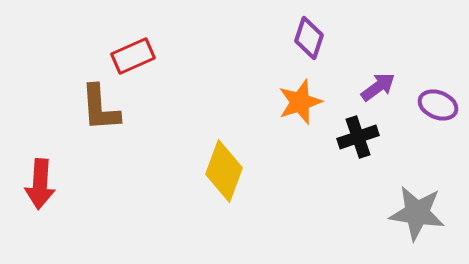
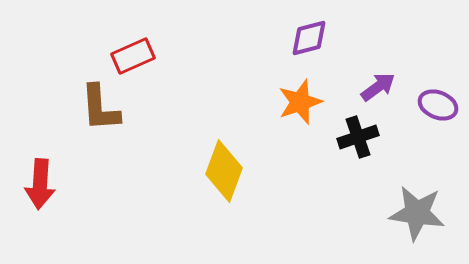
purple diamond: rotated 57 degrees clockwise
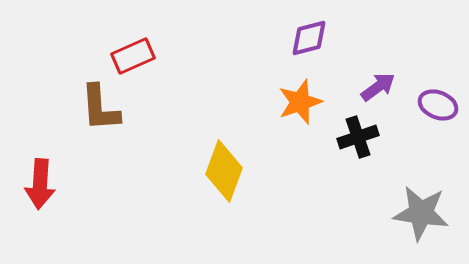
gray star: moved 4 px right
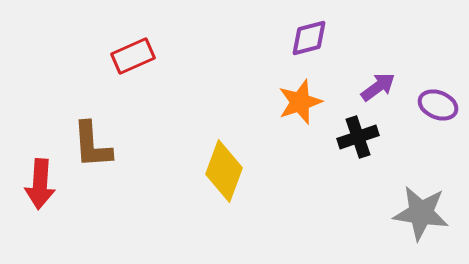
brown L-shape: moved 8 px left, 37 px down
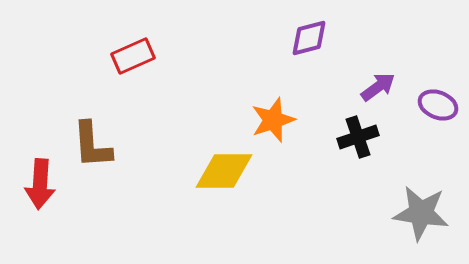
orange star: moved 27 px left, 18 px down
yellow diamond: rotated 70 degrees clockwise
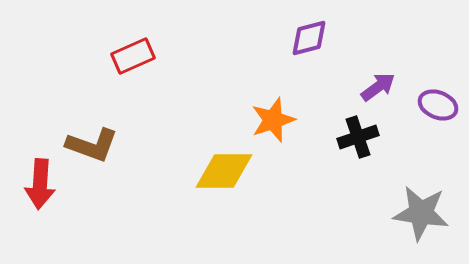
brown L-shape: rotated 66 degrees counterclockwise
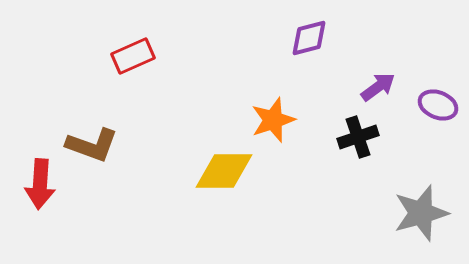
gray star: rotated 24 degrees counterclockwise
